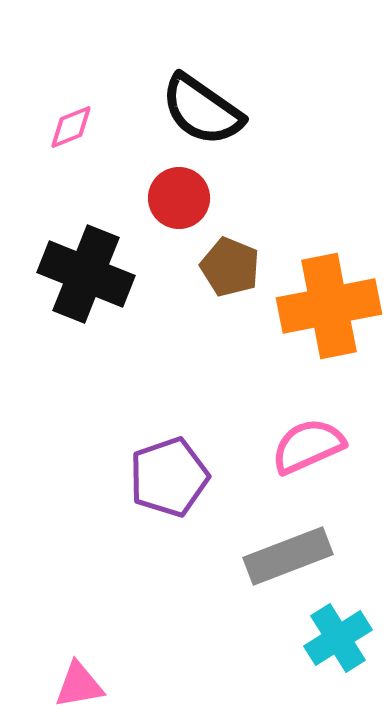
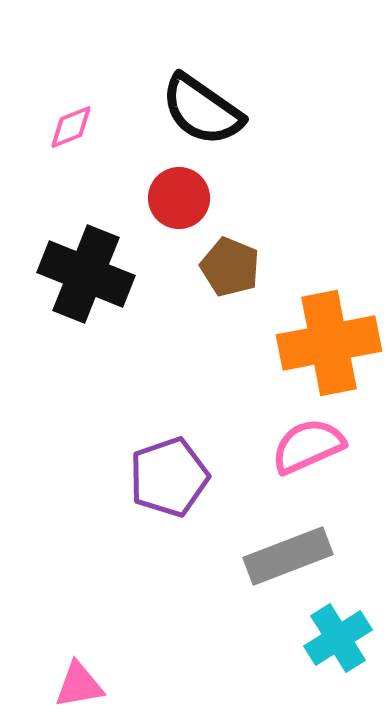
orange cross: moved 37 px down
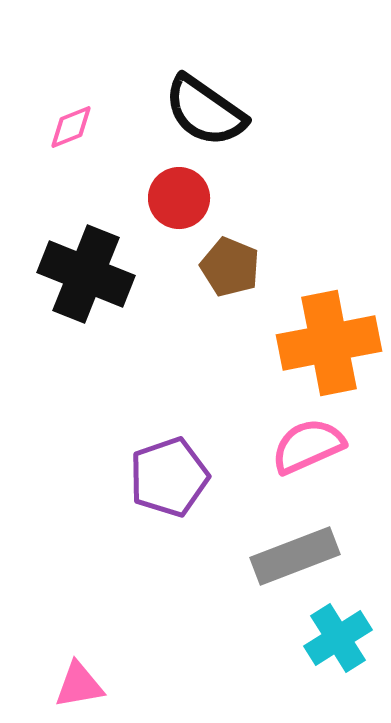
black semicircle: moved 3 px right, 1 px down
gray rectangle: moved 7 px right
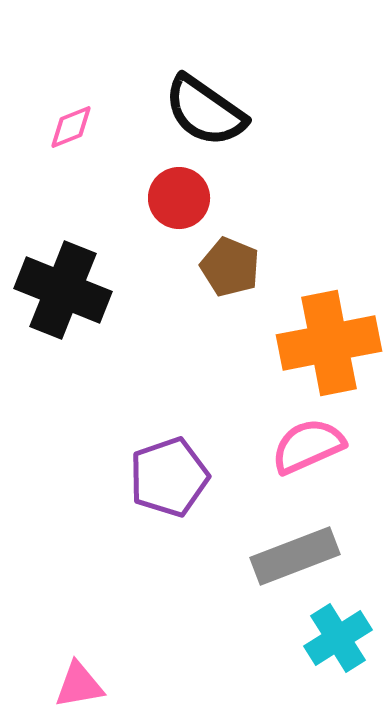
black cross: moved 23 px left, 16 px down
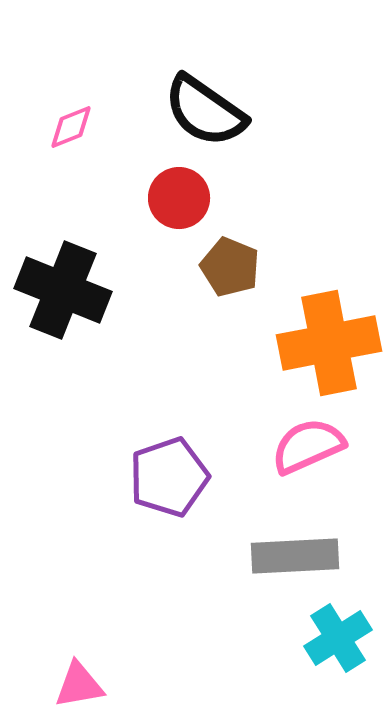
gray rectangle: rotated 18 degrees clockwise
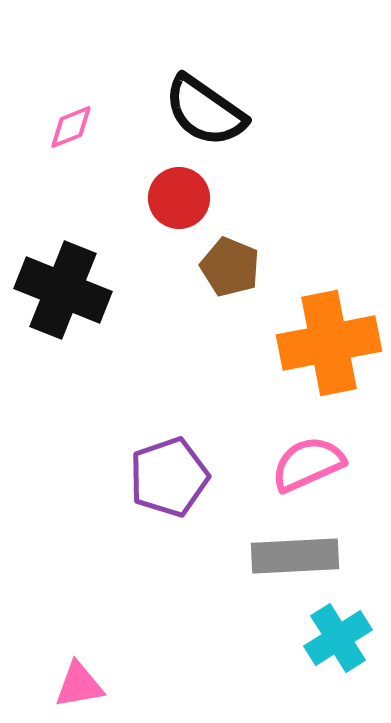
pink semicircle: moved 18 px down
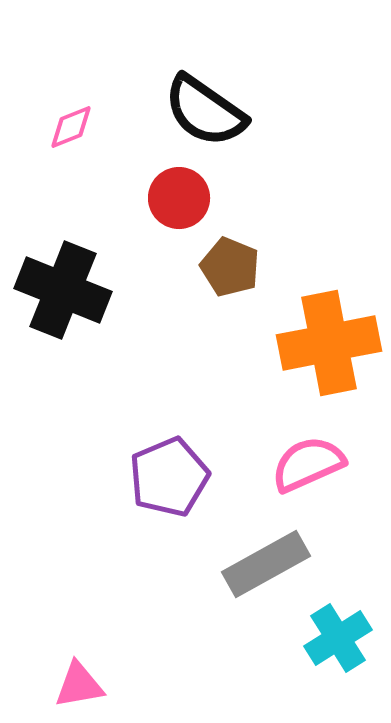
purple pentagon: rotated 4 degrees counterclockwise
gray rectangle: moved 29 px left, 8 px down; rotated 26 degrees counterclockwise
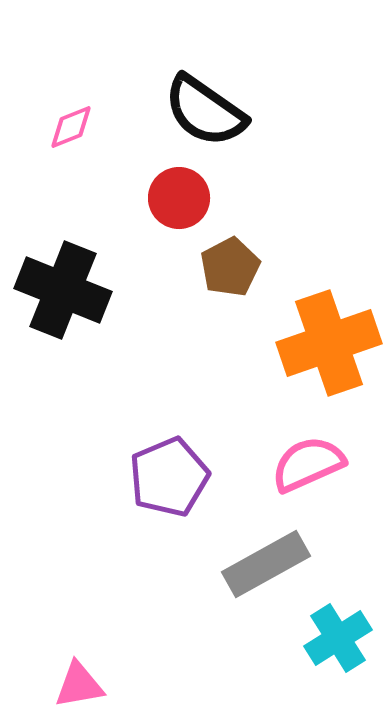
brown pentagon: rotated 22 degrees clockwise
orange cross: rotated 8 degrees counterclockwise
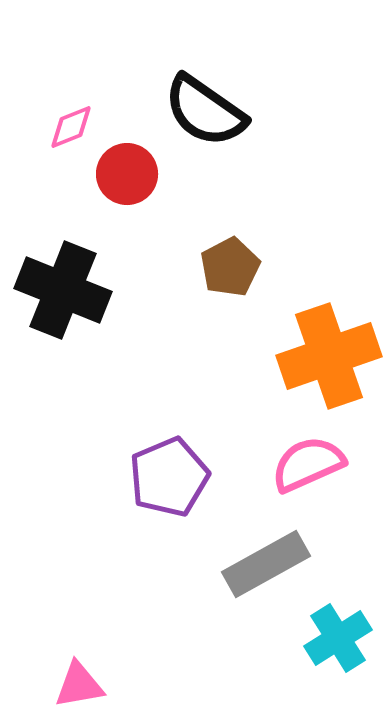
red circle: moved 52 px left, 24 px up
orange cross: moved 13 px down
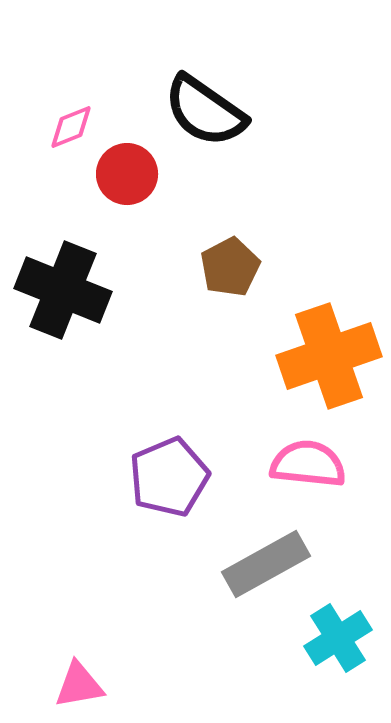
pink semicircle: rotated 30 degrees clockwise
